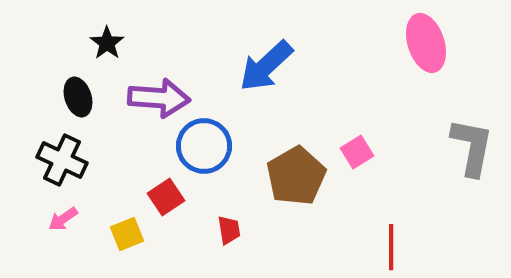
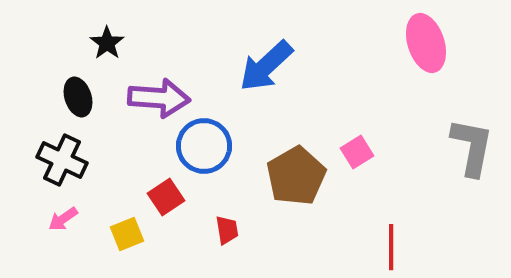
red trapezoid: moved 2 px left
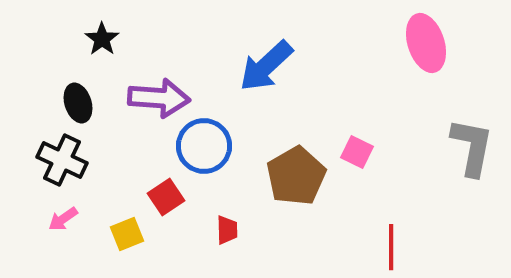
black star: moved 5 px left, 4 px up
black ellipse: moved 6 px down
pink square: rotated 32 degrees counterclockwise
red trapezoid: rotated 8 degrees clockwise
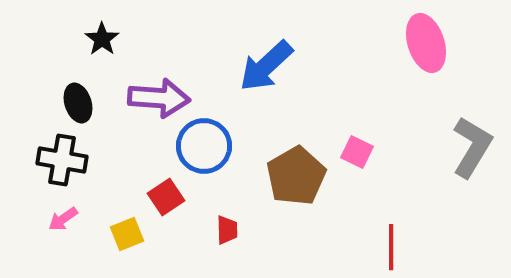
gray L-shape: rotated 20 degrees clockwise
black cross: rotated 15 degrees counterclockwise
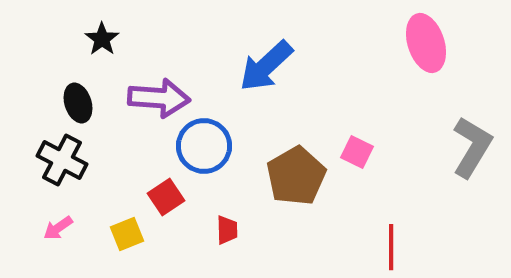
black cross: rotated 18 degrees clockwise
pink arrow: moved 5 px left, 9 px down
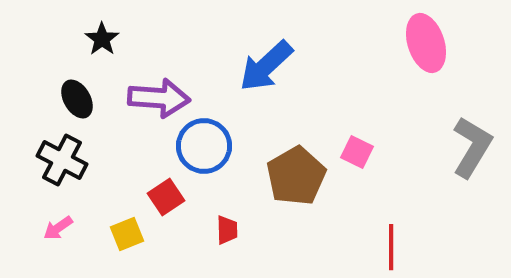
black ellipse: moved 1 px left, 4 px up; rotated 12 degrees counterclockwise
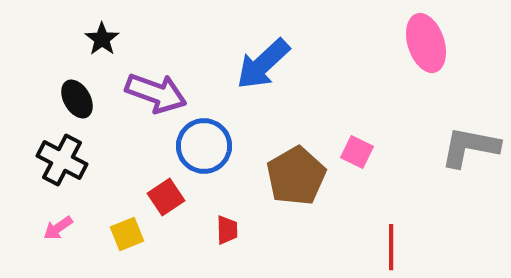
blue arrow: moved 3 px left, 2 px up
purple arrow: moved 3 px left, 5 px up; rotated 16 degrees clockwise
gray L-shape: moved 2 px left; rotated 110 degrees counterclockwise
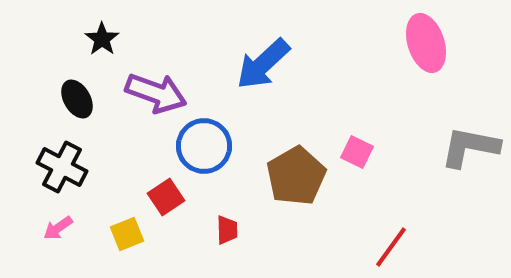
black cross: moved 7 px down
red line: rotated 36 degrees clockwise
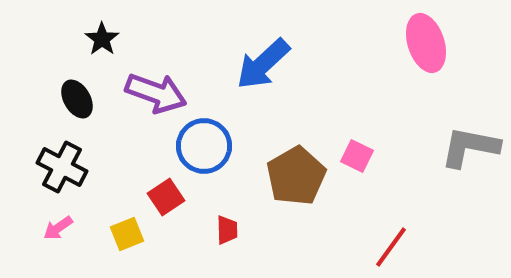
pink square: moved 4 px down
